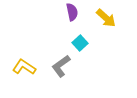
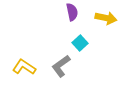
yellow arrow: rotated 30 degrees counterclockwise
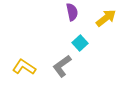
yellow arrow: rotated 50 degrees counterclockwise
gray L-shape: moved 1 px right
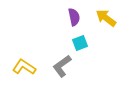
purple semicircle: moved 2 px right, 5 px down
yellow arrow: rotated 105 degrees counterclockwise
cyan square: rotated 21 degrees clockwise
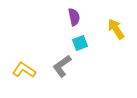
yellow arrow: moved 10 px right, 11 px down; rotated 20 degrees clockwise
yellow L-shape: moved 3 px down
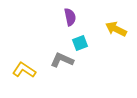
purple semicircle: moved 4 px left
yellow arrow: rotated 30 degrees counterclockwise
gray L-shape: moved 6 px up; rotated 60 degrees clockwise
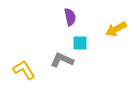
yellow arrow: rotated 55 degrees counterclockwise
cyan square: rotated 21 degrees clockwise
yellow L-shape: rotated 25 degrees clockwise
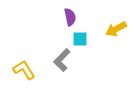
cyan square: moved 4 px up
gray L-shape: rotated 70 degrees counterclockwise
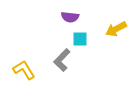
purple semicircle: rotated 108 degrees clockwise
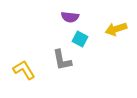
yellow arrow: rotated 10 degrees clockwise
cyan square: rotated 28 degrees clockwise
gray L-shape: rotated 55 degrees counterclockwise
